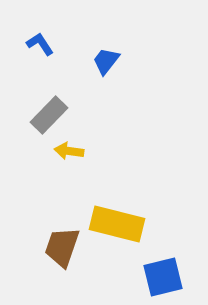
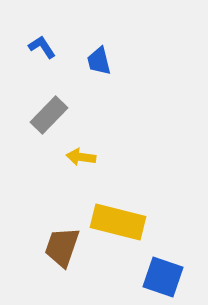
blue L-shape: moved 2 px right, 3 px down
blue trapezoid: moved 7 px left; rotated 52 degrees counterclockwise
yellow arrow: moved 12 px right, 6 px down
yellow rectangle: moved 1 px right, 2 px up
blue square: rotated 33 degrees clockwise
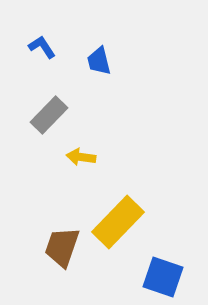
yellow rectangle: rotated 60 degrees counterclockwise
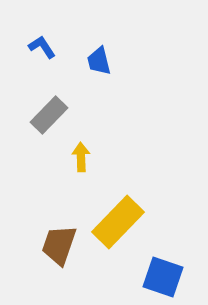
yellow arrow: rotated 80 degrees clockwise
brown trapezoid: moved 3 px left, 2 px up
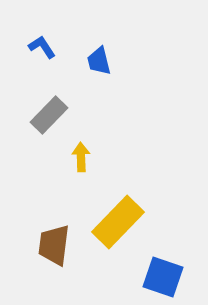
brown trapezoid: moved 5 px left; rotated 12 degrees counterclockwise
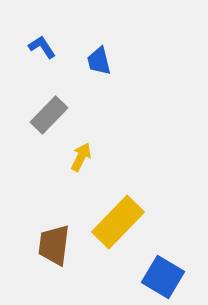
yellow arrow: rotated 28 degrees clockwise
blue square: rotated 12 degrees clockwise
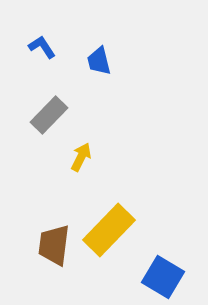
yellow rectangle: moved 9 px left, 8 px down
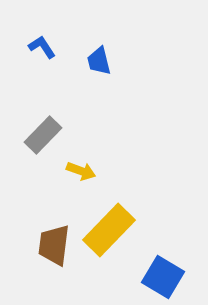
gray rectangle: moved 6 px left, 20 px down
yellow arrow: moved 14 px down; rotated 84 degrees clockwise
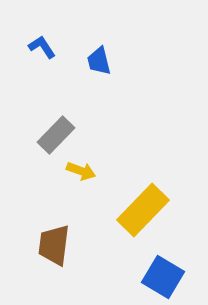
gray rectangle: moved 13 px right
yellow rectangle: moved 34 px right, 20 px up
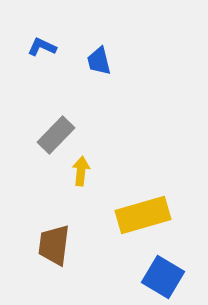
blue L-shape: rotated 32 degrees counterclockwise
yellow arrow: rotated 104 degrees counterclockwise
yellow rectangle: moved 5 px down; rotated 30 degrees clockwise
